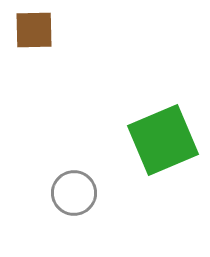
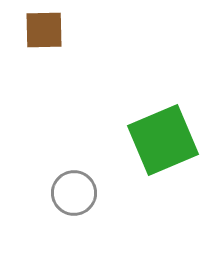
brown square: moved 10 px right
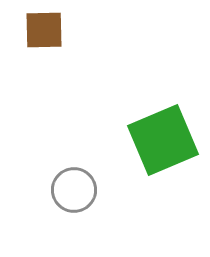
gray circle: moved 3 px up
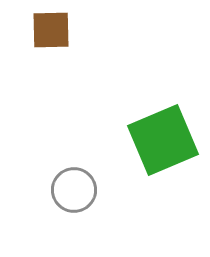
brown square: moved 7 px right
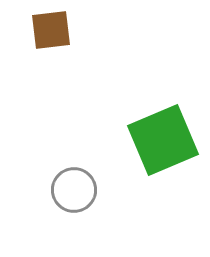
brown square: rotated 6 degrees counterclockwise
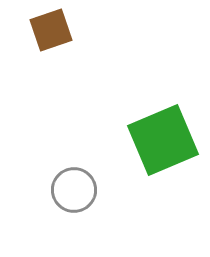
brown square: rotated 12 degrees counterclockwise
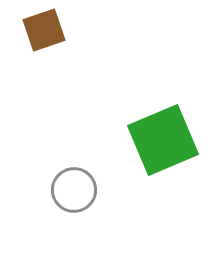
brown square: moved 7 px left
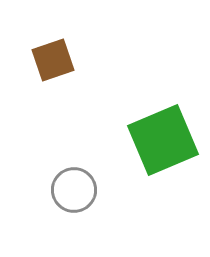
brown square: moved 9 px right, 30 px down
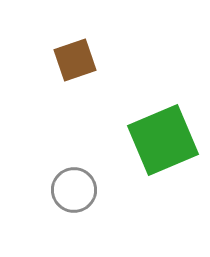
brown square: moved 22 px right
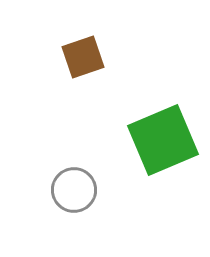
brown square: moved 8 px right, 3 px up
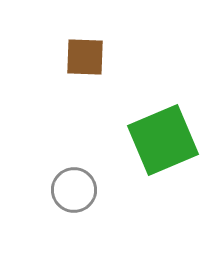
brown square: moved 2 px right; rotated 21 degrees clockwise
